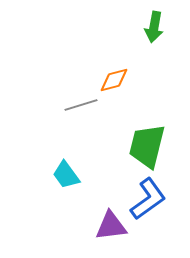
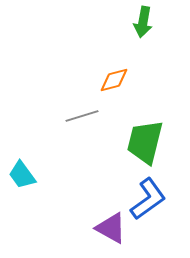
green arrow: moved 11 px left, 5 px up
gray line: moved 1 px right, 11 px down
green trapezoid: moved 2 px left, 4 px up
cyan trapezoid: moved 44 px left
purple triangle: moved 2 px down; rotated 36 degrees clockwise
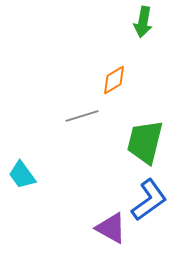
orange diamond: rotated 16 degrees counterclockwise
blue L-shape: moved 1 px right, 1 px down
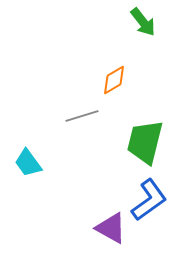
green arrow: rotated 48 degrees counterclockwise
cyan trapezoid: moved 6 px right, 12 px up
